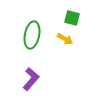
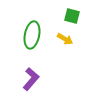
green square: moved 2 px up
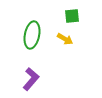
green square: rotated 21 degrees counterclockwise
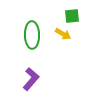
green ellipse: rotated 12 degrees counterclockwise
yellow arrow: moved 2 px left, 5 px up
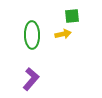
yellow arrow: rotated 42 degrees counterclockwise
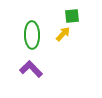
yellow arrow: rotated 35 degrees counterclockwise
purple L-shape: moved 10 px up; rotated 85 degrees counterclockwise
